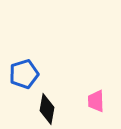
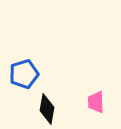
pink trapezoid: moved 1 px down
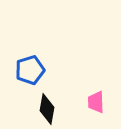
blue pentagon: moved 6 px right, 4 px up
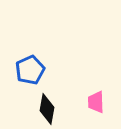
blue pentagon: rotated 8 degrees counterclockwise
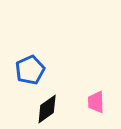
black diamond: rotated 44 degrees clockwise
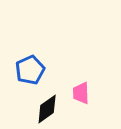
pink trapezoid: moved 15 px left, 9 px up
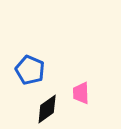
blue pentagon: rotated 24 degrees counterclockwise
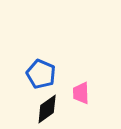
blue pentagon: moved 11 px right, 4 px down
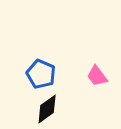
pink trapezoid: moved 16 px right, 17 px up; rotated 35 degrees counterclockwise
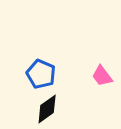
pink trapezoid: moved 5 px right
